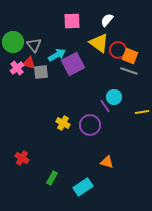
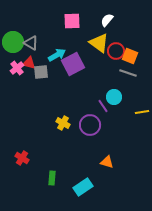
gray triangle: moved 3 px left, 2 px up; rotated 21 degrees counterclockwise
red circle: moved 2 px left, 1 px down
gray line: moved 1 px left, 2 px down
purple line: moved 2 px left
green rectangle: rotated 24 degrees counterclockwise
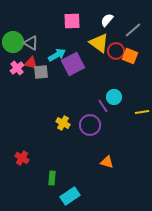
red triangle: moved 2 px right
gray line: moved 5 px right, 43 px up; rotated 60 degrees counterclockwise
cyan rectangle: moved 13 px left, 9 px down
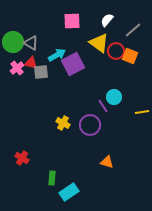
cyan rectangle: moved 1 px left, 4 px up
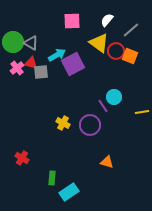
gray line: moved 2 px left
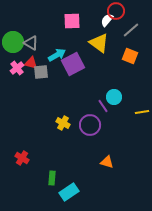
red circle: moved 40 px up
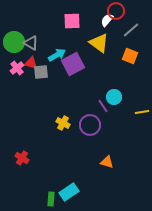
green circle: moved 1 px right
green rectangle: moved 1 px left, 21 px down
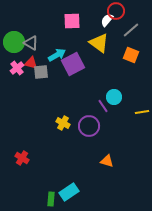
orange square: moved 1 px right, 1 px up
purple circle: moved 1 px left, 1 px down
orange triangle: moved 1 px up
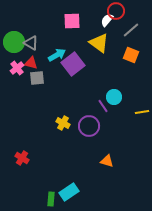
purple square: rotated 10 degrees counterclockwise
gray square: moved 4 px left, 6 px down
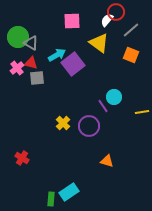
red circle: moved 1 px down
green circle: moved 4 px right, 5 px up
yellow cross: rotated 16 degrees clockwise
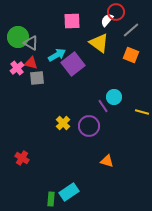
yellow line: rotated 24 degrees clockwise
